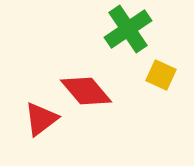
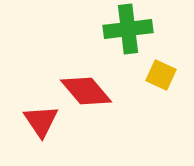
green cross: rotated 27 degrees clockwise
red triangle: moved 2 px down; rotated 27 degrees counterclockwise
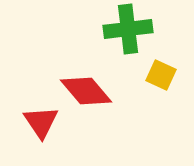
red triangle: moved 1 px down
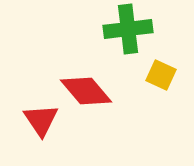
red triangle: moved 2 px up
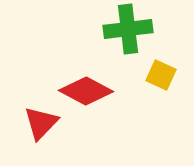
red diamond: rotated 22 degrees counterclockwise
red triangle: moved 3 px down; rotated 18 degrees clockwise
